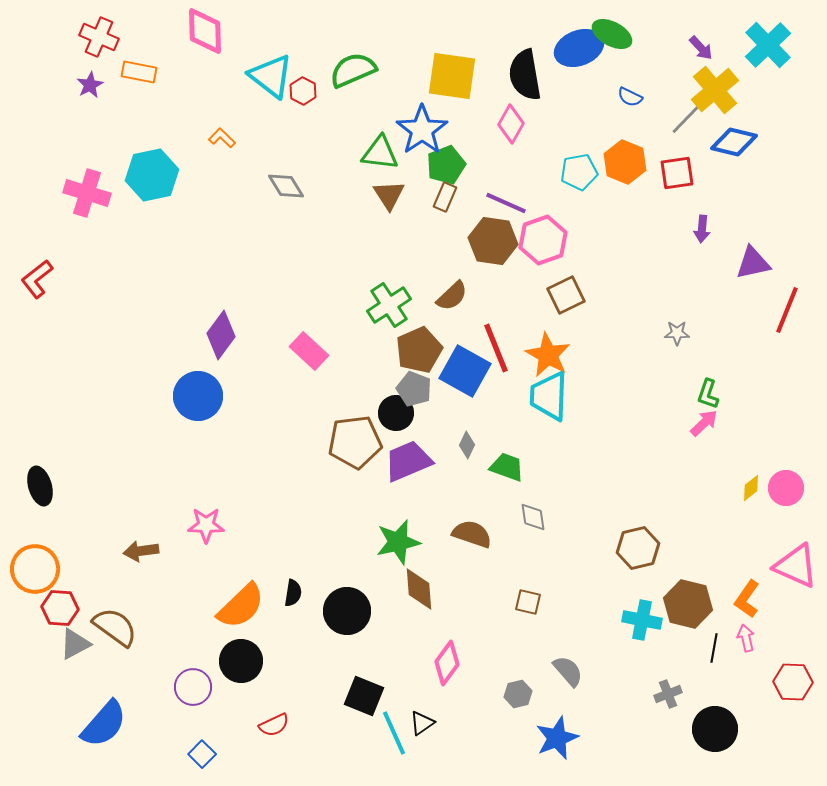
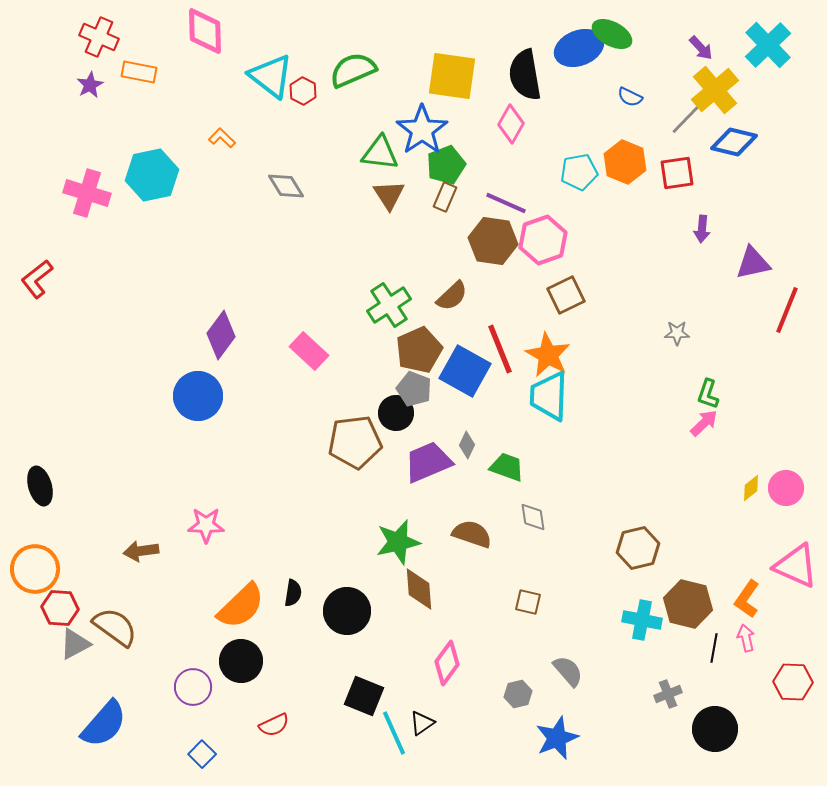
red line at (496, 348): moved 4 px right, 1 px down
purple trapezoid at (408, 461): moved 20 px right, 1 px down
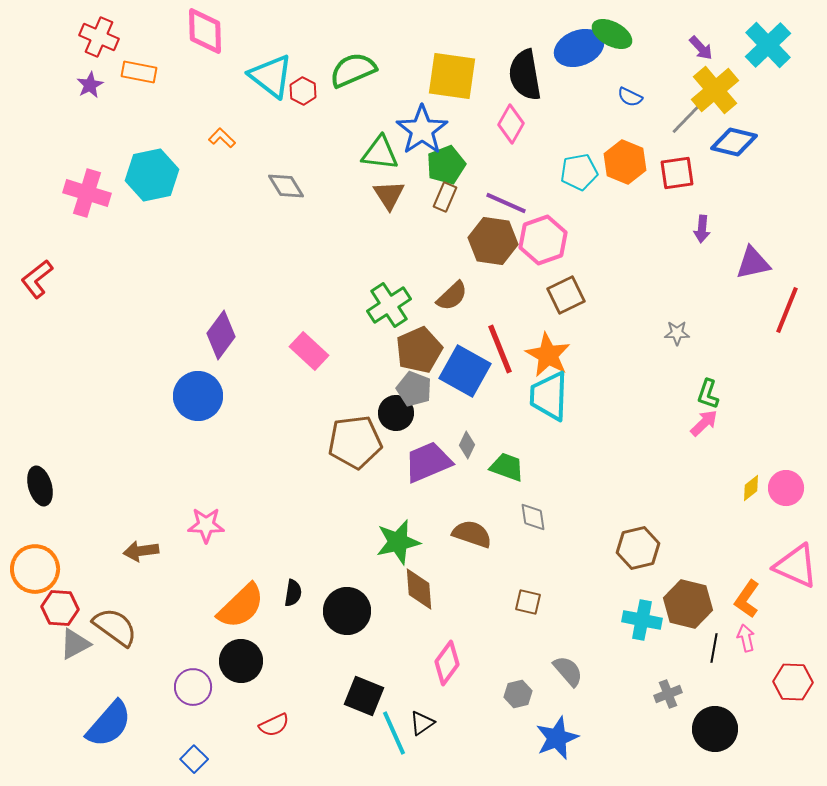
blue semicircle at (104, 724): moved 5 px right
blue square at (202, 754): moved 8 px left, 5 px down
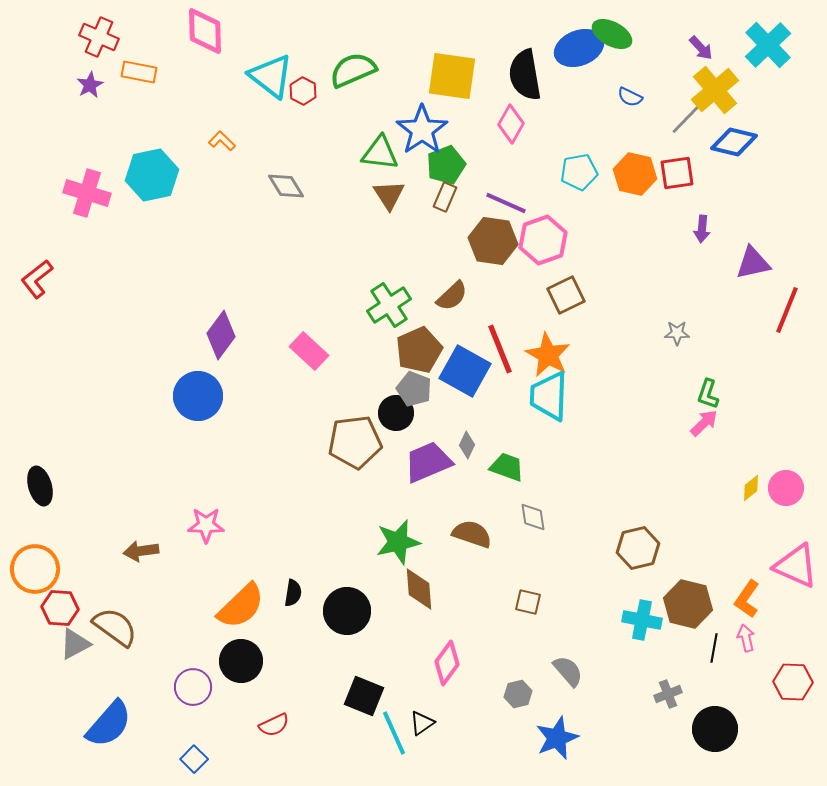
orange L-shape at (222, 138): moved 3 px down
orange hexagon at (625, 162): moved 10 px right, 12 px down; rotated 9 degrees counterclockwise
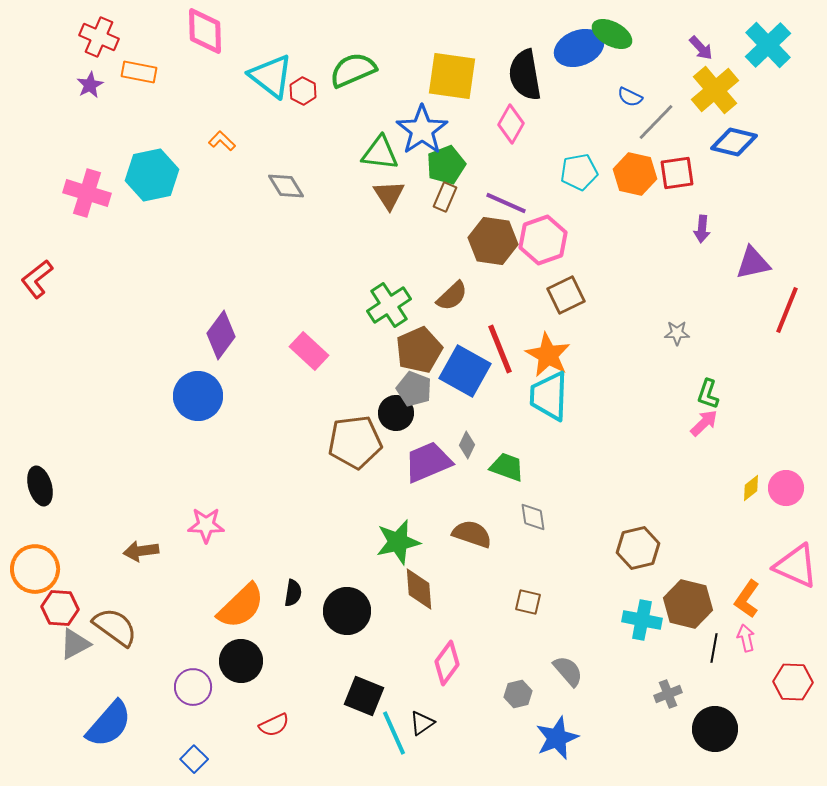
gray line at (689, 116): moved 33 px left, 6 px down
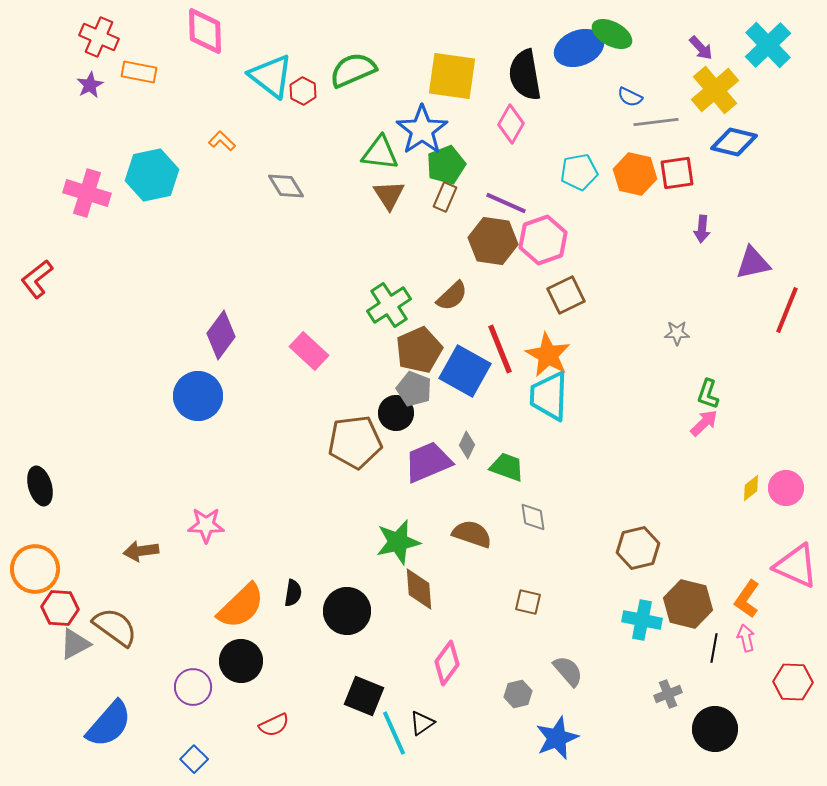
gray line at (656, 122): rotated 39 degrees clockwise
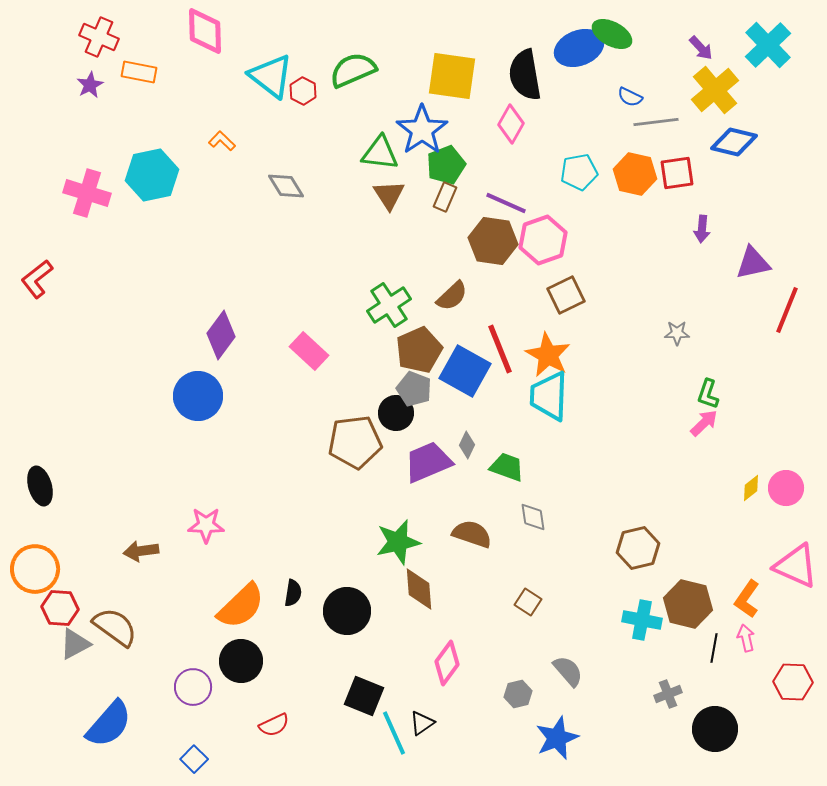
brown square at (528, 602): rotated 20 degrees clockwise
